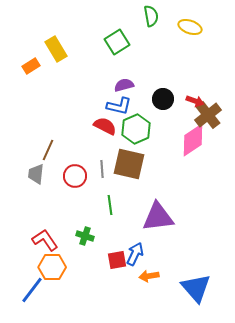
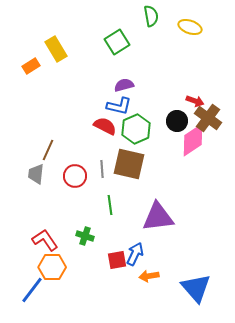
black circle: moved 14 px right, 22 px down
brown cross: moved 3 px down; rotated 16 degrees counterclockwise
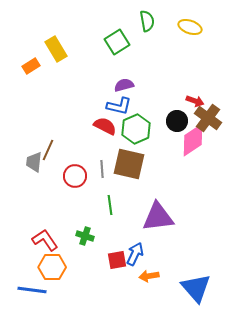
green semicircle: moved 4 px left, 5 px down
gray trapezoid: moved 2 px left, 12 px up
blue line: rotated 60 degrees clockwise
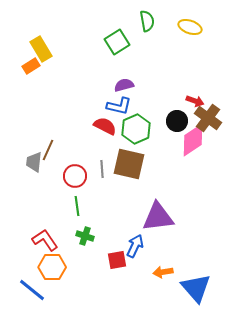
yellow rectangle: moved 15 px left
green line: moved 33 px left, 1 px down
blue arrow: moved 8 px up
orange arrow: moved 14 px right, 4 px up
blue line: rotated 32 degrees clockwise
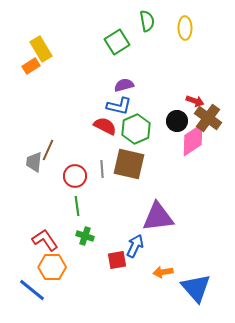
yellow ellipse: moved 5 px left, 1 px down; rotated 70 degrees clockwise
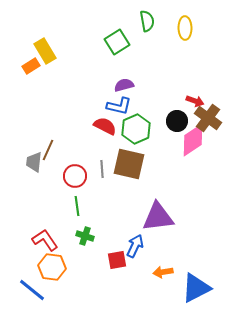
yellow rectangle: moved 4 px right, 2 px down
orange hexagon: rotated 8 degrees clockwise
blue triangle: rotated 44 degrees clockwise
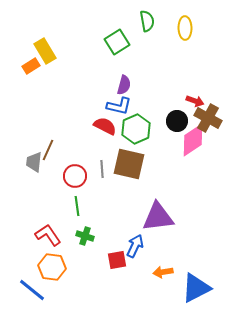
purple semicircle: rotated 120 degrees clockwise
brown cross: rotated 8 degrees counterclockwise
red L-shape: moved 3 px right, 5 px up
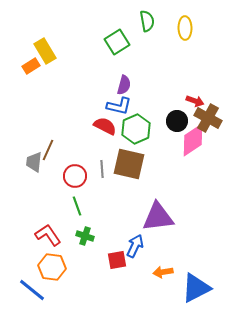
green line: rotated 12 degrees counterclockwise
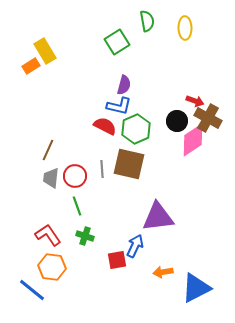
gray trapezoid: moved 17 px right, 16 px down
